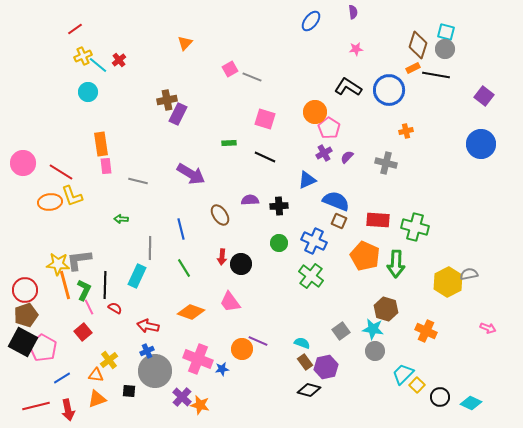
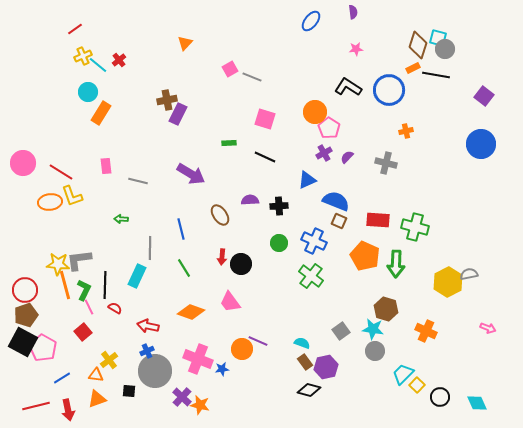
cyan square at (446, 32): moved 8 px left, 6 px down
orange rectangle at (101, 144): moved 31 px up; rotated 40 degrees clockwise
cyan diamond at (471, 403): moved 6 px right; rotated 40 degrees clockwise
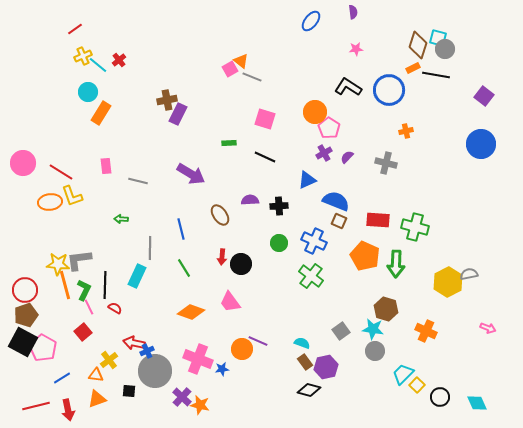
orange triangle at (185, 43): moved 56 px right, 18 px down; rotated 35 degrees counterclockwise
red arrow at (148, 326): moved 14 px left, 17 px down
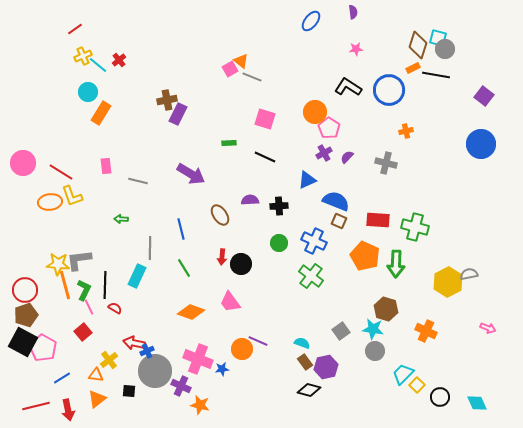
purple cross at (182, 397): moved 1 px left, 11 px up; rotated 18 degrees counterclockwise
orange triangle at (97, 399): rotated 18 degrees counterclockwise
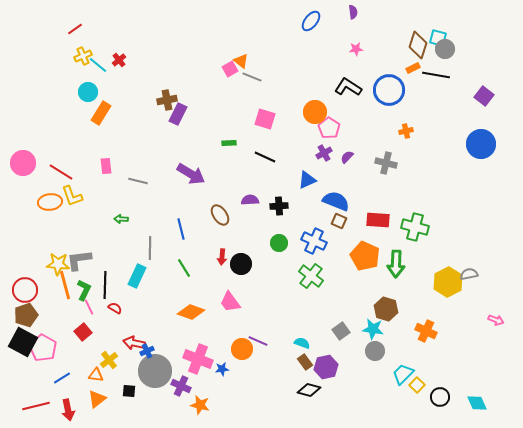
pink arrow at (488, 328): moved 8 px right, 8 px up
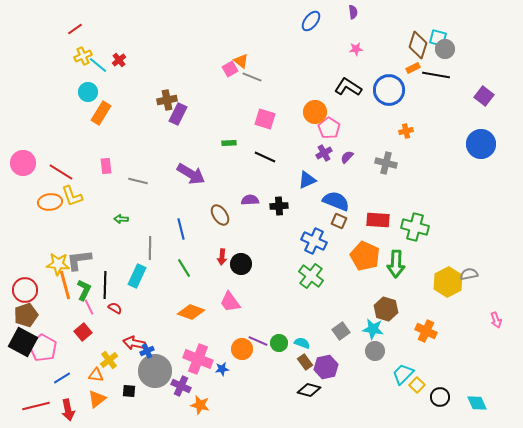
green circle at (279, 243): moved 100 px down
pink arrow at (496, 320): rotated 49 degrees clockwise
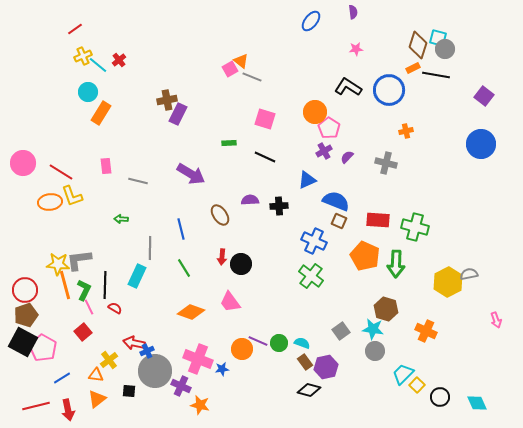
purple cross at (324, 153): moved 2 px up
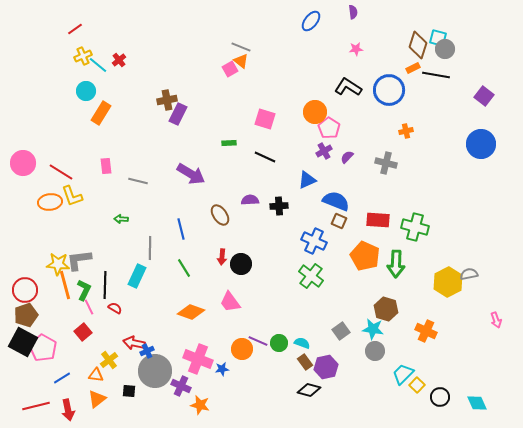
gray line at (252, 77): moved 11 px left, 30 px up
cyan circle at (88, 92): moved 2 px left, 1 px up
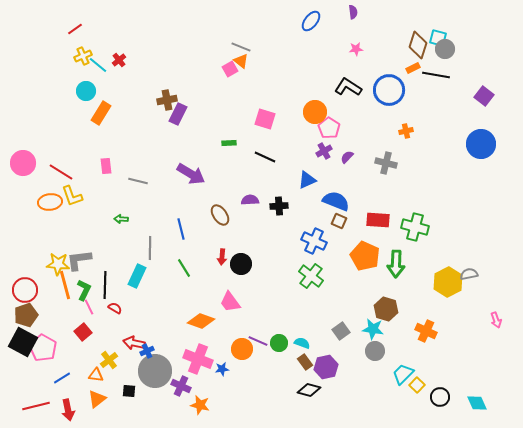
orange diamond at (191, 312): moved 10 px right, 9 px down
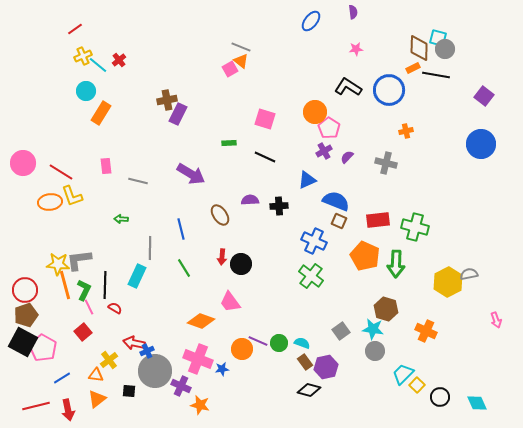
brown diamond at (418, 45): moved 1 px right, 3 px down; rotated 16 degrees counterclockwise
red rectangle at (378, 220): rotated 10 degrees counterclockwise
